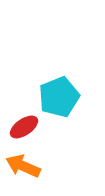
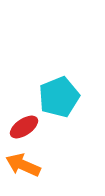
orange arrow: moved 1 px up
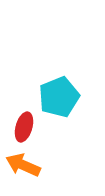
red ellipse: rotated 40 degrees counterclockwise
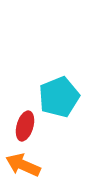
red ellipse: moved 1 px right, 1 px up
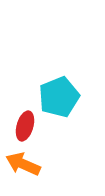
orange arrow: moved 1 px up
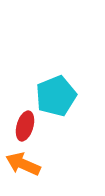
cyan pentagon: moved 3 px left, 1 px up
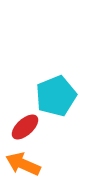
red ellipse: moved 1 px down; rotated 32 degrees clockwise
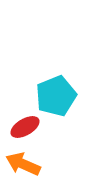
red ellipse: rotated 12 degrees clockwise
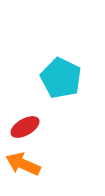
cyan pentagon: moved 5 px right, 18 px up; rotated 24 degrees counterclockwise
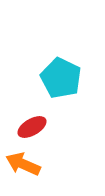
red ellipse: moved 7 px right
